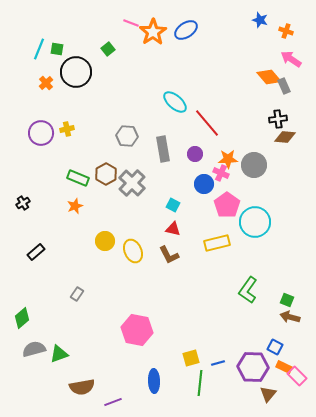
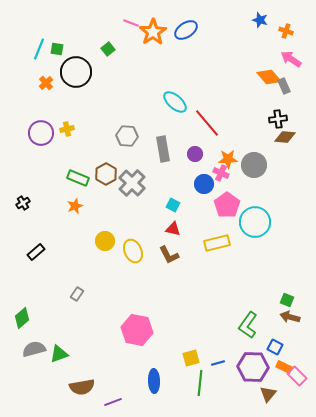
green L-shape at (248, 290): moved 35 px down
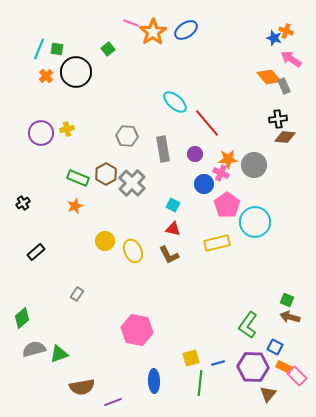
blue star at (260, 20): moved 14 px right, 18 px down
orange cross at (46, 83): moved 7 px up
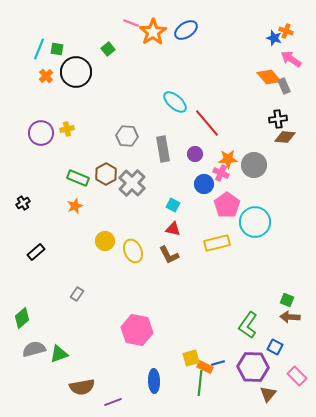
brown arrow at (290, 317): rotated 12 degrees counterclockwise
orange rectangle at (284, 367): moved 79 px left
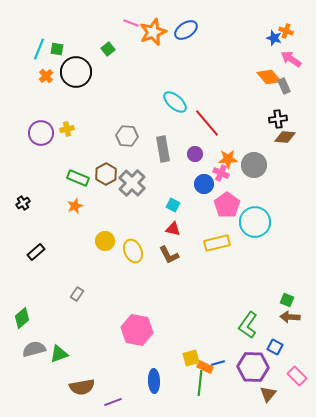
orange star at (153, 32): rotated 12 degrees clockwise
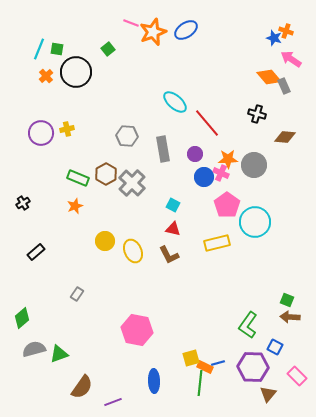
black cross at (278, 119): moved 21 px left, 5 px up; rotated 24 degrees clockwise
blue circle at (204, 184): moved 7 px up
brown semicircle at (82, 387): rotated 45 degrees counterclockwise
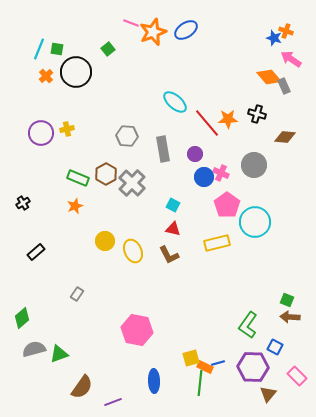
orange star at (228, 159): moved 40 px up
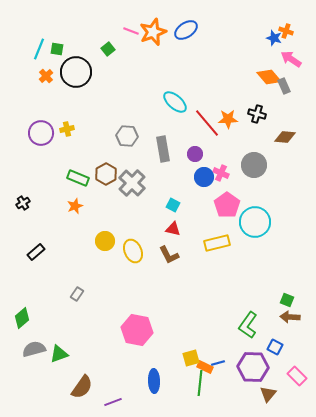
pink line at (131, 23): moved 8 px down
